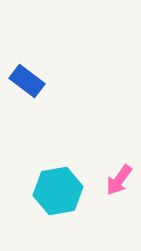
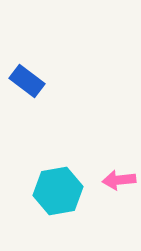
pink arrow: rotated 48 degrees clockwise
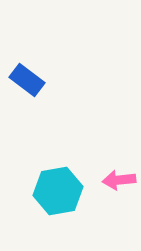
blue rectangle: moved 1 px up
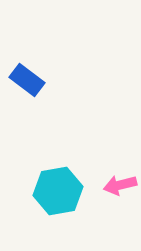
pink arrow: moved 1 px right, 5 px down; rotated 8 degrees counterclockwise
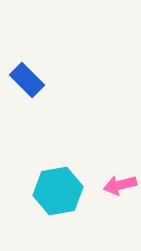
blue rectangle: rotated 8 degrees clockwise
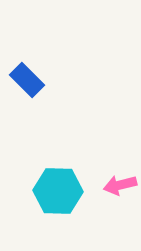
cyan hexagon: rotated 12 degrees clockwise
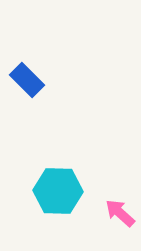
pink arrow: moved 28 px down; rotated 56 degrees clockwise
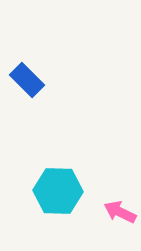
pink arrow: moved 1 px up; rotated 16 degrees counterclockwise
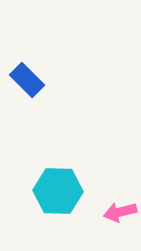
pink arrow: rotated 40 degrees counterclockwise
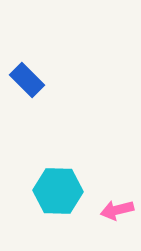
pink arrow: moved 3 px left, 2 px up
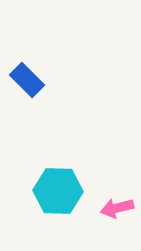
pink arrow: moved 2 px up
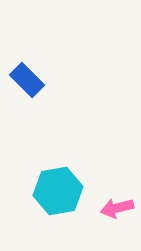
cyan hexagon: rotated 12 degrees counterclockwise
